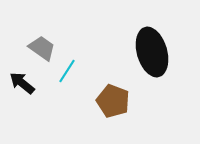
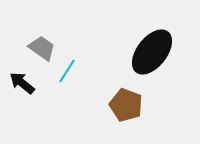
black ellipse: rotated 54 degrees clockwise
brown pentagon: moved 13 px right, 4 px down
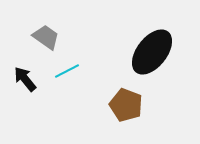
gray trapezoid: moved 4 px right, 11 px up
cyan line: rotated 30 degrees clockwise
black arrow: moved 3 px right, 4 px up; rotated 12 degrees clockwise
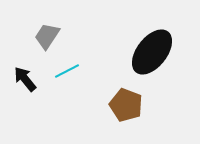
gray trapezoid: moved 1 px right, 1 px up; rotated 92 degrees counterclockwise
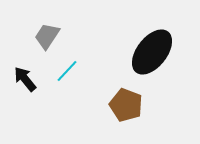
cyan line: rotated 20 degrees counterclockwise
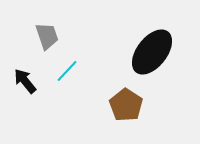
gray trapezoid: rotated 128 degrees clockwise
black arrow: moved 2 px down
brown pentagon: rotated 12 degrees clockwise
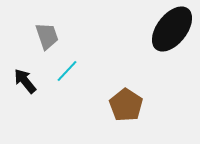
black ellipse: moved 20 px right, 23 px up
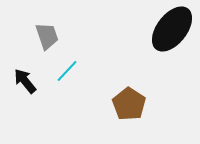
brown pentagon: moved 3 px right, 1 px up
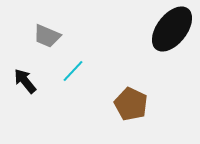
gray trapezoid: rotated 132 degrees clockwise
cyan line: moved 6 px right
brown pentagon: moved 2 px right; rotated 8 degrees counterclockwise
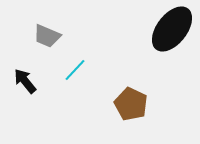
cyan line: moved 2 px right, 1 px up
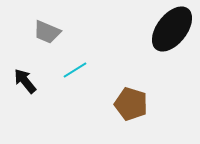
gray trapezoid: moved 4 px up
cyan line: rotated 15 degrees clockwise
brown pentagon: rotated 8 degrees counterclockwise
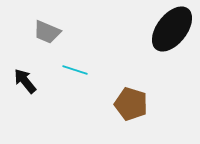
cyan line: rotated 50 degrees clockwise
